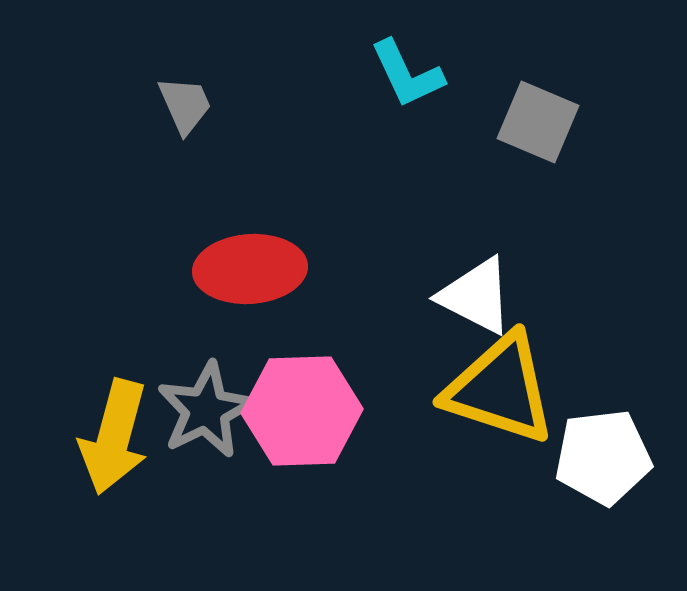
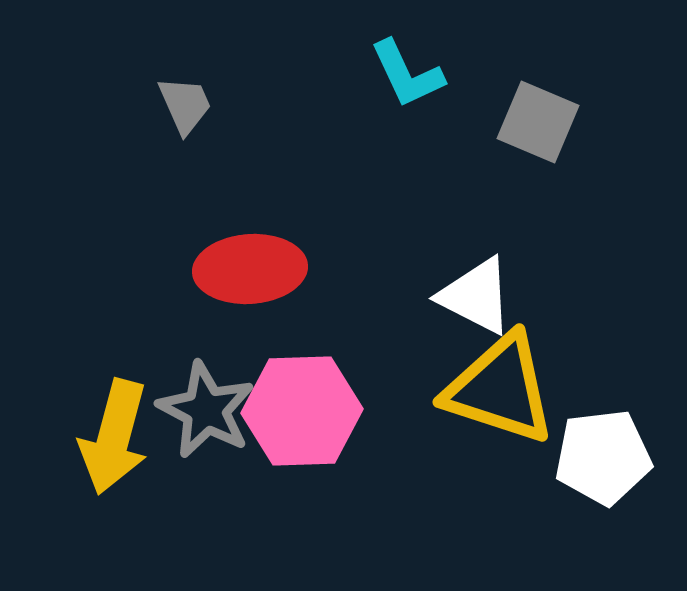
gray star: rotated 18 degrees counterclockwise
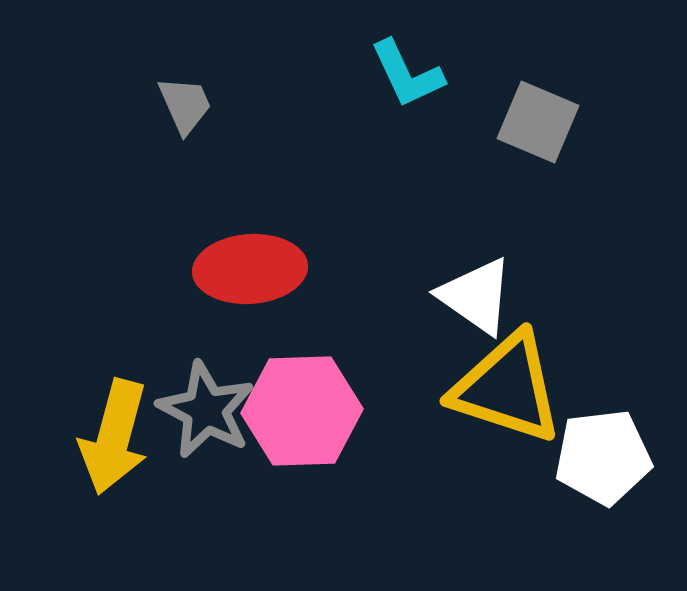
white triangle: rotated 8 degrees clockwise
yellow triangle: moved 7 px right, 1 px up
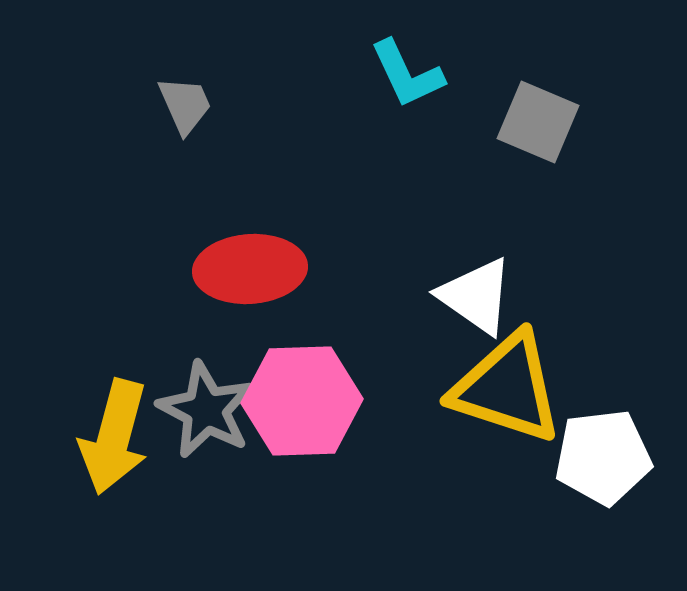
pink hexagon: moved 10 px up
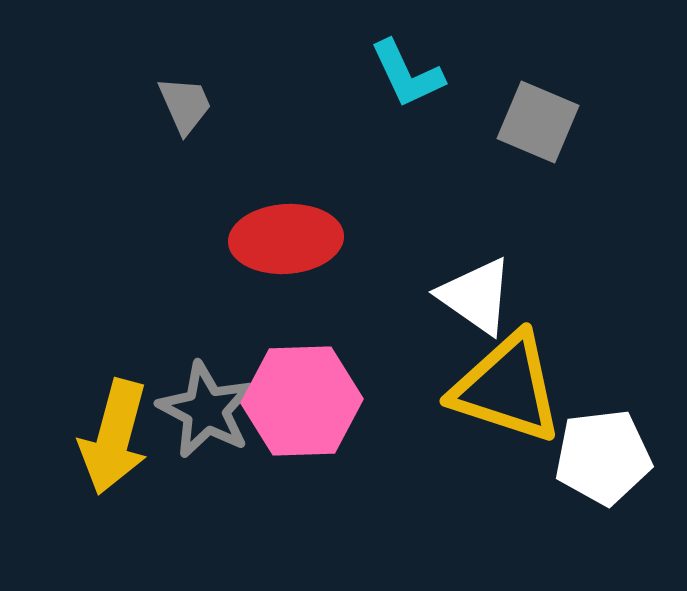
red ellipse: moved 36 px right, 30 px up
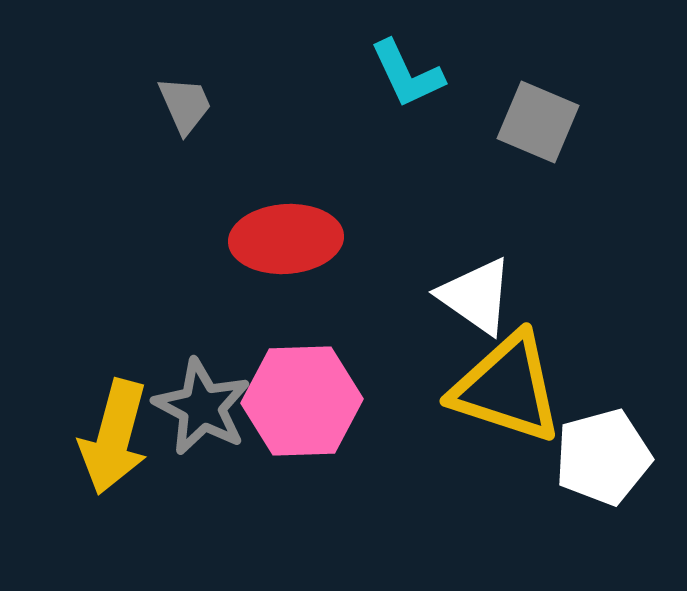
gray star: moved 4 px left, 3 px up
white pentagon: rotated 8 degrees counterclockwise
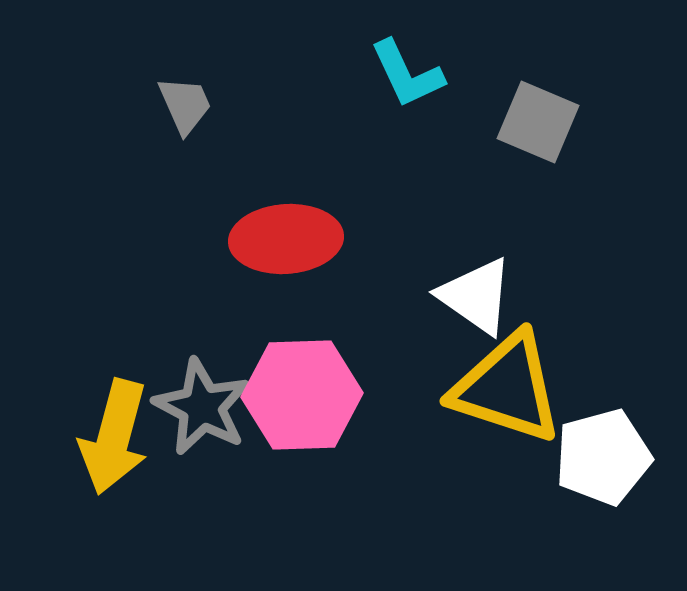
pink hexagon: moved 6 px up
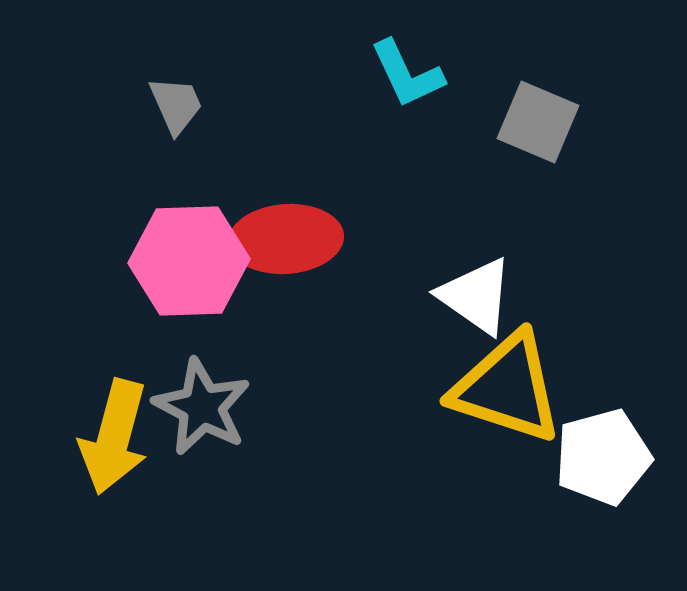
gray trapezoid: moved 9 px left
pink hexagon: moved 113 px left, 134 px up
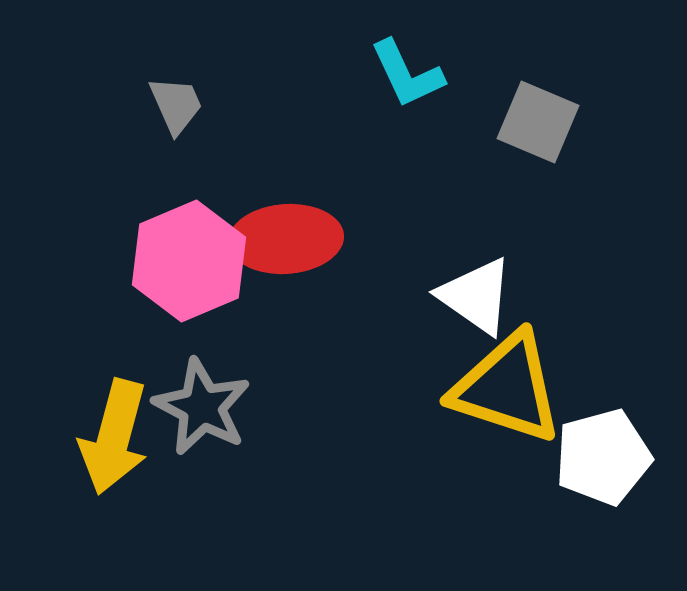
pink hexagon: rotated 21 degrees counterclockwise
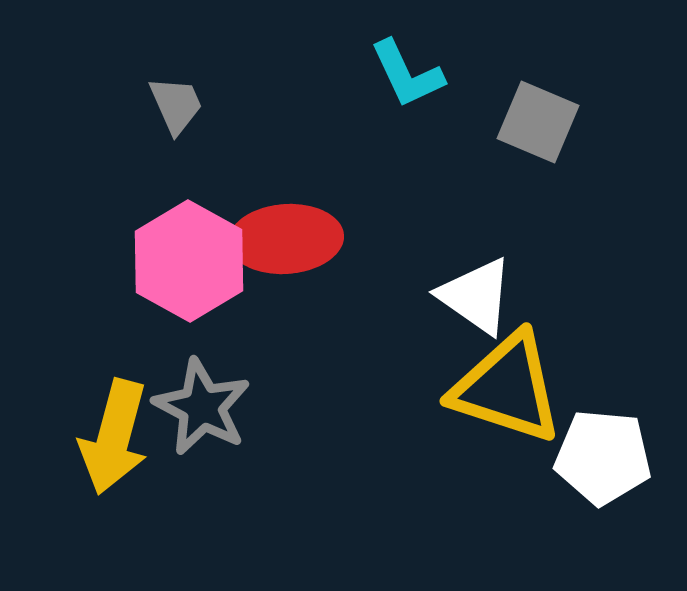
pink hexagon: rotated 8 degrees counterclockwise
white pentagon: rotated 20 degrees clockwise
